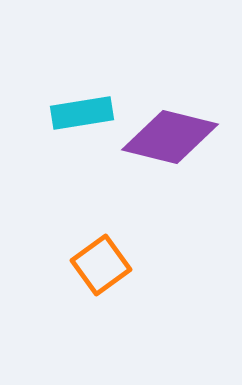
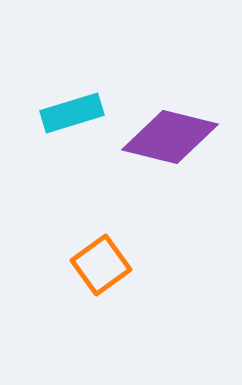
cyan rectangle: moved 10 px left; rotated 8 degrees counterclockwise
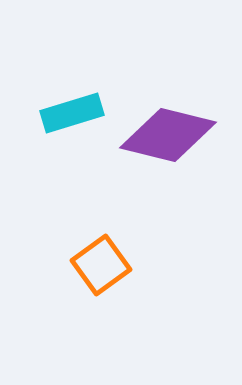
purple diamond: moved 2 px left, 2 px up
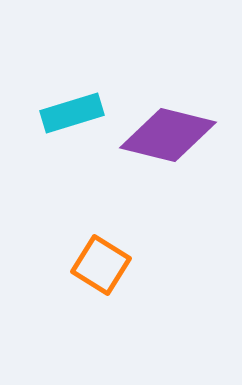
orange square: rotated 22 degrees counterclockwise
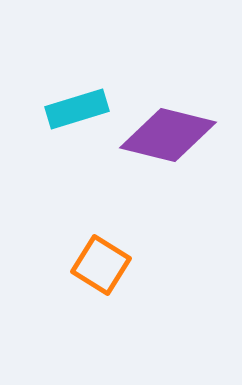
cyan rectangle: moved 5 px right, 4 px up
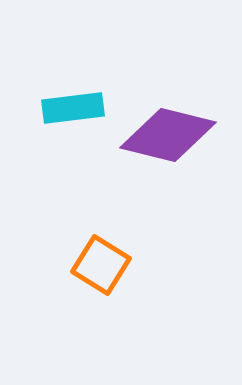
cyan rectangle: moved 4 px left, 1 px up; rotated 10 degrees clockwise
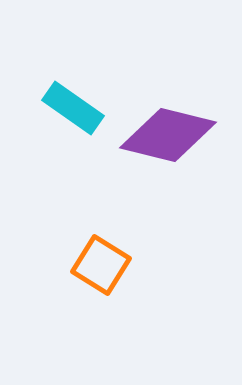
cyan rectangle: rotated 42 degrees clockwise
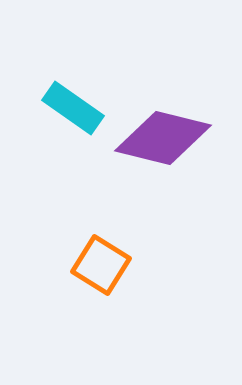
purple diamond: moved 5 px left, 3 px down
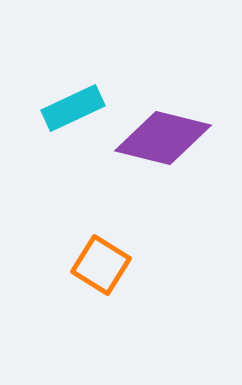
cyan rectangle: rotated 60 degrees counterclockwise
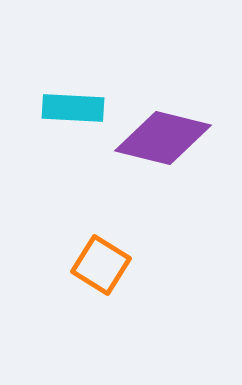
cyan rectangle: rotated 28 degrees clockwise
